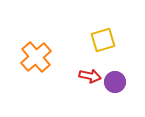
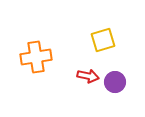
orange cross: rotated 32 degrees clockwise
red arrow: moved 2 px left
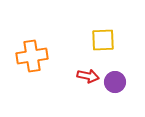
yellow square: rotated 15 degrees clockwise
orange cross: moved 4 px left, 1 px up
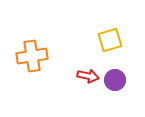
yellow square: moved 7 px right; rotated 15 degrees counterclockwise
purple circle: moved 2 px up
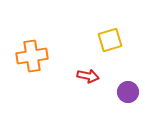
purple circle: moved 13 px right, 12 px down
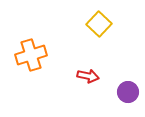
yellow square: moved 11 px left, 16 px up; rotated 30 degrees counterclockwise
orange cross: moved 1 px left, 1 px up; rotated 8 degrees counterclockwise
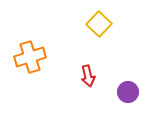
orange cross: moved 1 px left, 2 px down
red arrow: rotated 65 degrees clockwise
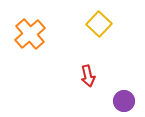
orange cross: moved 23 px up; rotated 24 degrees counterclockwise
purple circle: moved 4 px left, 9 px down
